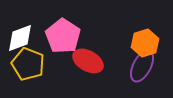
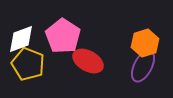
white diamond: moved 1 px right, 1 px down
purple ellipse: moved 1 px right
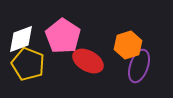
orange hexagon: moved 17 px left, 2 px down
purple ellipse: moved 4 px left; rotated 8 degrees counterclockwise
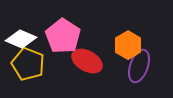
white diamond: rotated 44 degrees clockwise
orange hexagon: rotated 12 degrees counterclockwise
red ellipse: moved 1 px left
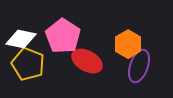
white diamond: rotated 12 degrees counterclockwise
orange hexagon: moved 1 px up
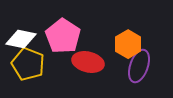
red ellipse: moved 1 px right, 1 px down; rotated 16 degrees counterclockwise
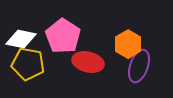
yellow pentagon: rotated 12 degrees counterclockwise
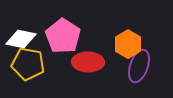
red ellipse: rotated 12 degrees counterclockwise
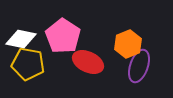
orange hexagon: rotated 8 degrees clockwise
red ellipse: rotated 24 degrees clockwise
